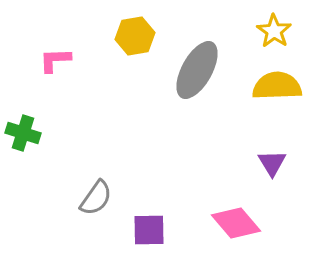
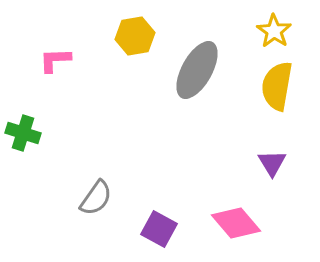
yellow semicircle: rotated 78 degrees counterclockwise
purple square: moved 10 px right, 1 px up; rotated 30 degrees clockwise
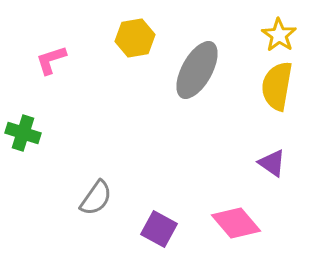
yellow star: moved 5 px right, 4 px down
yellow hexagon: moved 2 px down
pink L-shape: moved 4 px left; rotated 16 degrees counterclockwise
purple triangle: rotated 24 degrees counterclockwise
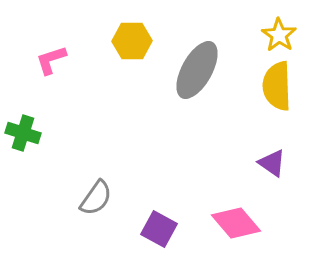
yellow hexagon: moved 3 px left, 3 px down; rotated 9 degrees clockwise
yellow semicircle: rotated 12 degrees counterclockwise
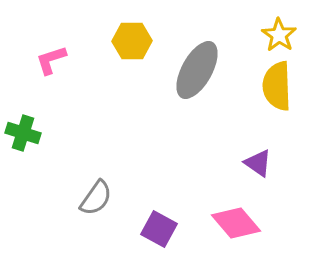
purple triangle: moved 14 px left
